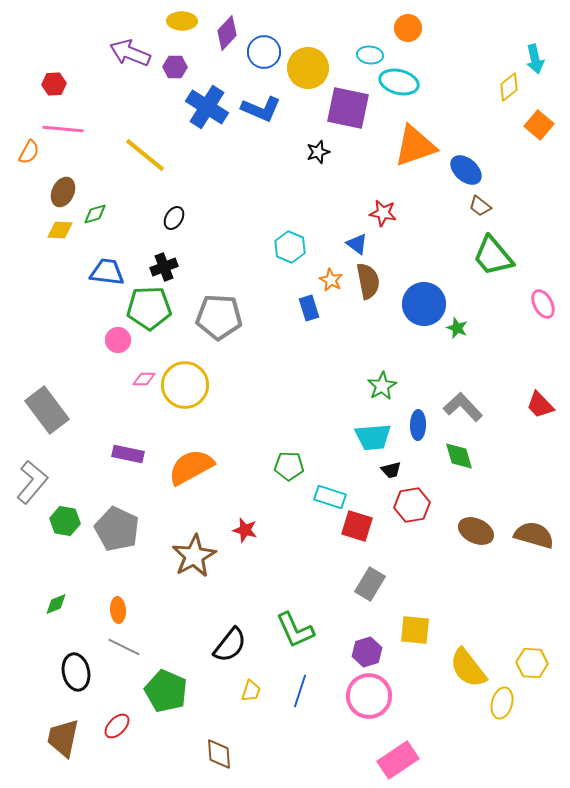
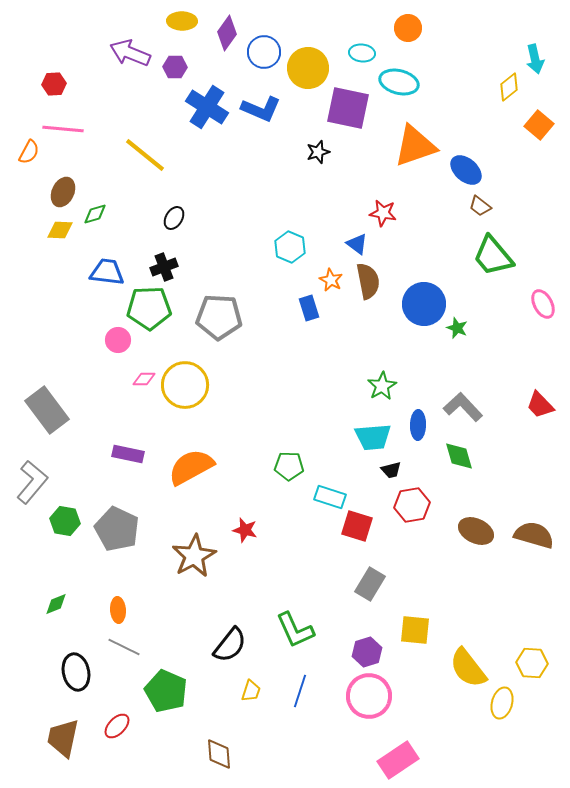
purple diamond at (227, 33): rotated 8 degrees counterclockwise
cyan ellipse at (370, 55): moved 8 px left, 2 px up
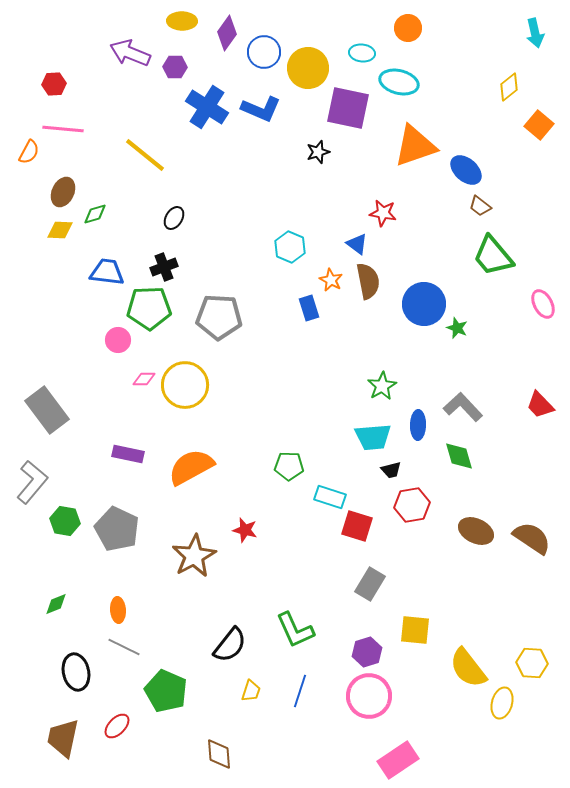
cyan arrow at (535, 59): moved 26 px up
brown semicircle at (534, 535): moved 2 px left, 3 px down; rotated 18 degrees clockwise
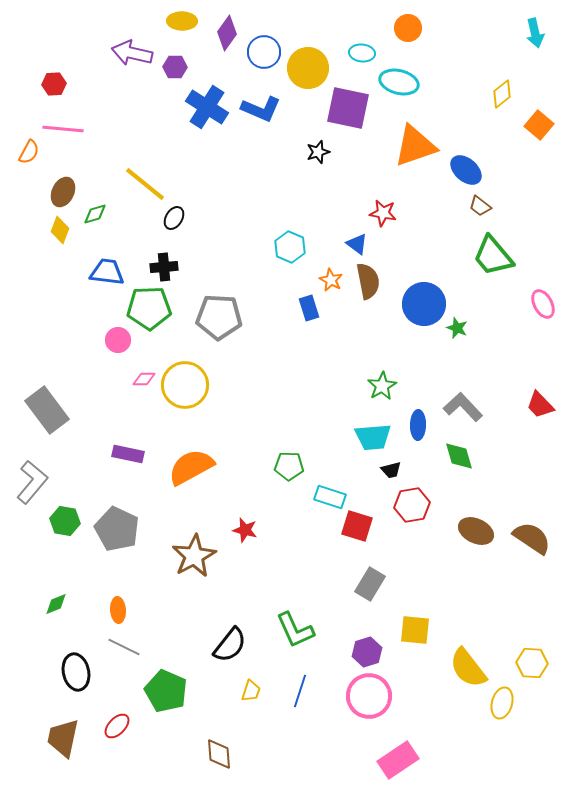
purple arrow at (130, 53): moved 2 px right; rotated 9 degrees counterclockwise
yellow diamond at (509, 87): moved 7 px left, 7 px down
yellow line at (145, 155): moved 29 px down
yellow diamond at (60, 230): rotated 72 degrees counterclockwise
black cross at (164, 267): rotated 16 degrees clockwise
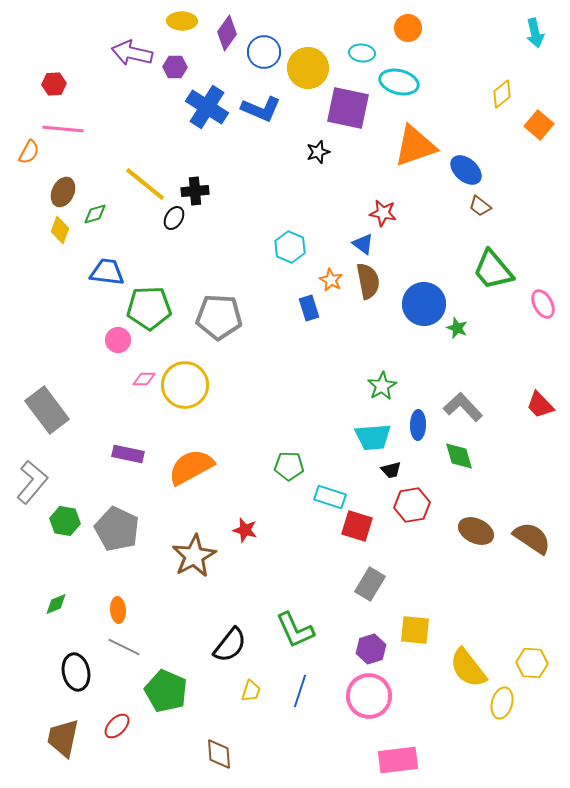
blue triangle at (357, 244): moved 6 px right
green trapezoid at (493, 256): moved 14 px down
black cross at (164, 267): moved 31 px right, 76 px up
purple hexagon at (367, 652): moved 4 px right, 3 px up
pink rectangle at (398, 760): rotated 27 degrees clockwise
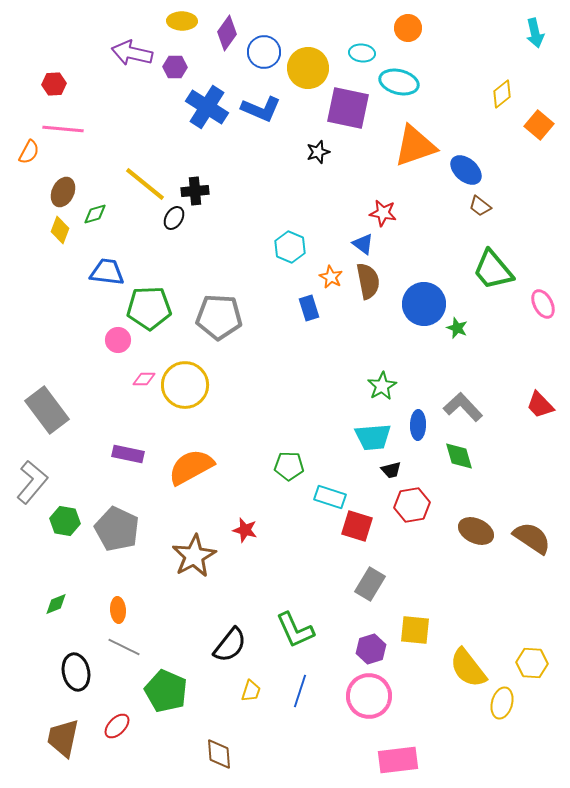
orange star at (331, 280): moved 3 px up
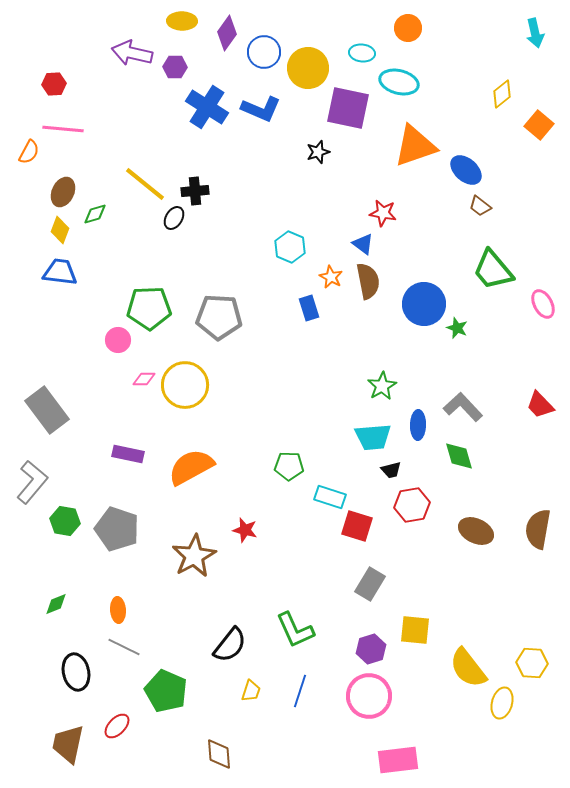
blue trapezoid at (107, 272): moved 47 px left
gray pentagon at (117, 529): rotated 6 degrees counterclockwise
brown semicircle at (532, 538): moved 6 px right, 9 px up; rotated 114 degrees counterclockwise
brown trapezoid at (63, 738): moved 5 px right, 6 px down
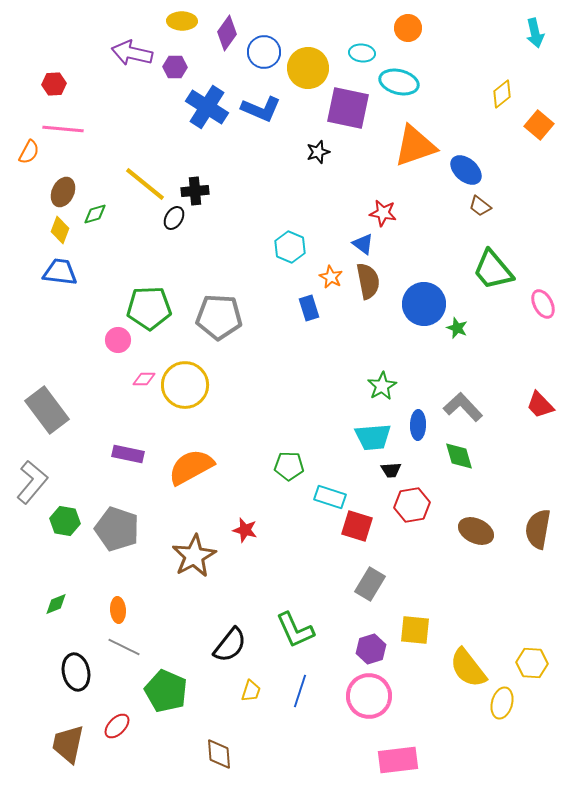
black trapezoid at (391, 470): rotated 10 degrees clockwise
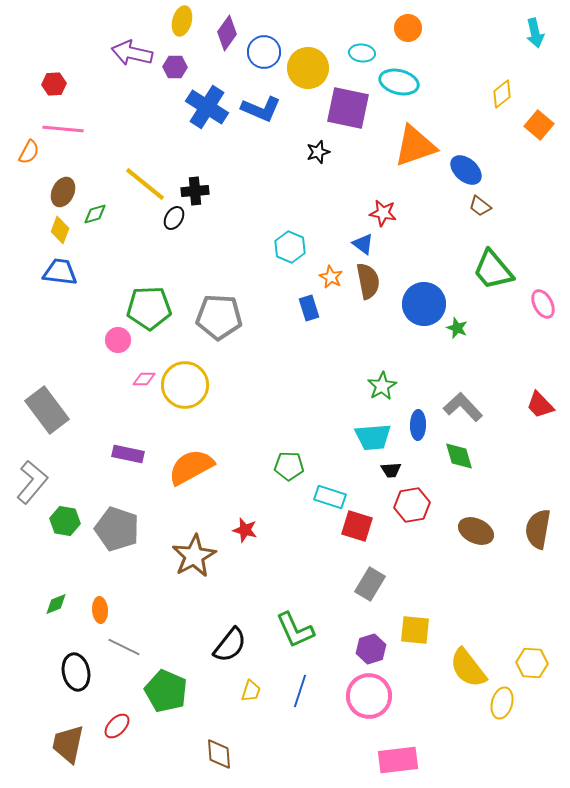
yellow ellipse at (182, 21): rotated 76 degrees counterclockwise
orange ellipse at (118, 610): moved 18 px left
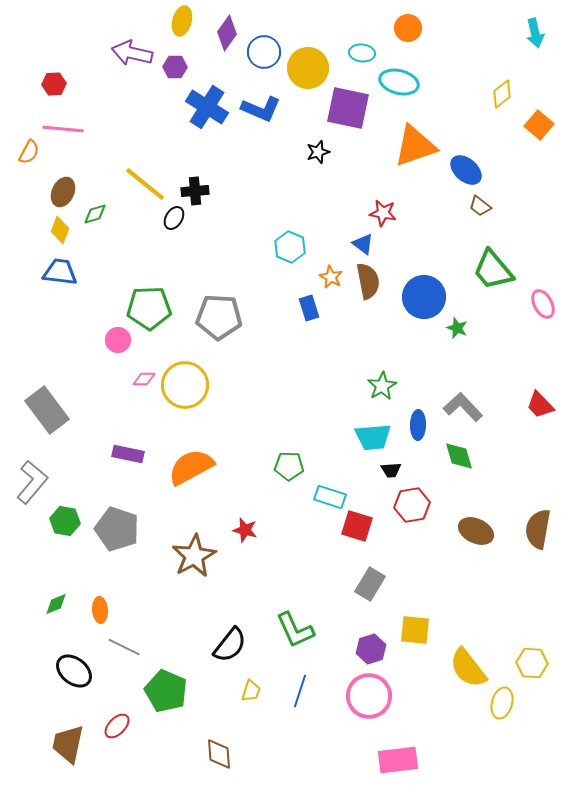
blue circle at (424, 304): moved 7 px up
black ellipse at (76, 672): moved 2 px left, 1 px up; rotated 39 degrees counterclockwise
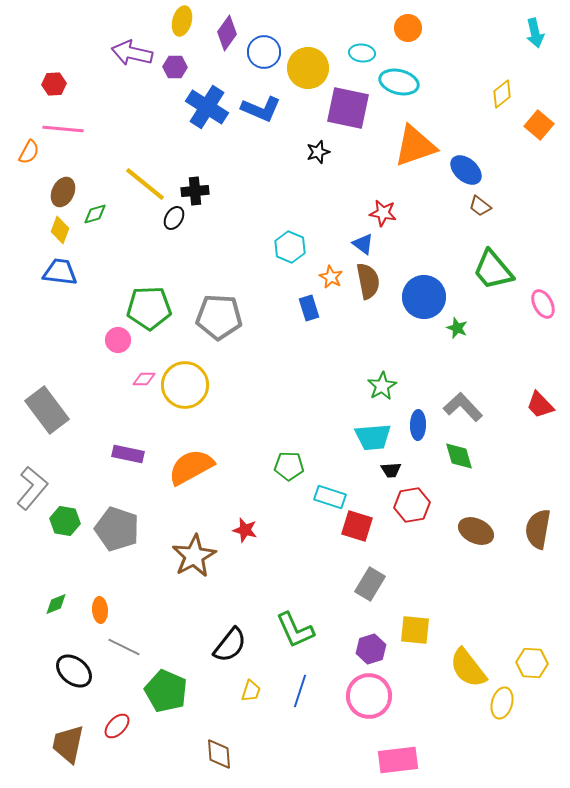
gray L-shape at (32, 482): moved 6 px down
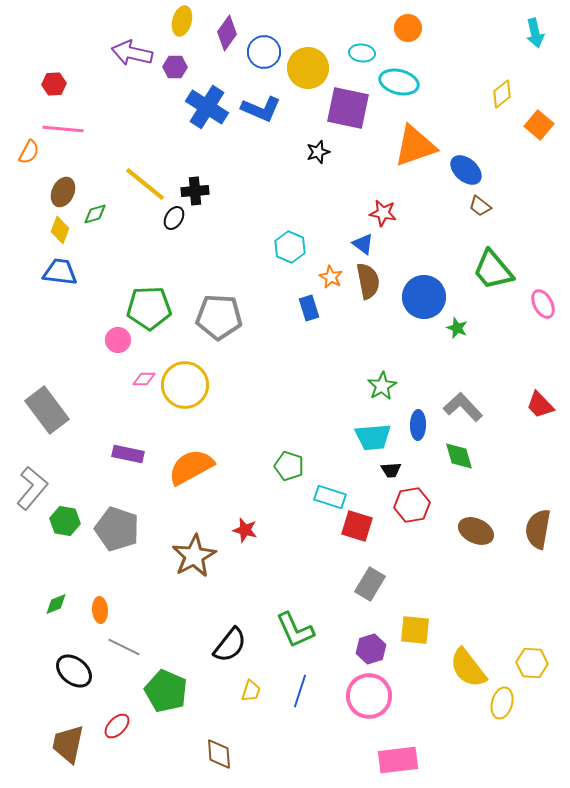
green pentagon at (289, 466): rotated 16 degrees clockwise
